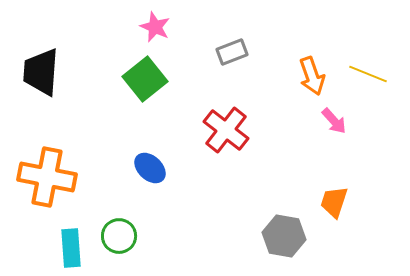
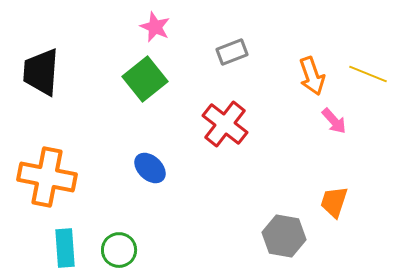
red cross: moved 1 px left, 6 px up
green circle: moved 14 px down
cyan rectangle: moved 6 px left
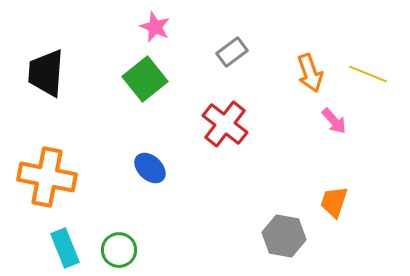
gray rectangle: rotated 16 degrees counterclockwise
black trapezoid: moved 5 px right, 1 px down
orange arrow: moved 2 px left, 3 px up
cyan rectangle: rotated 18 degrees counterclockwise
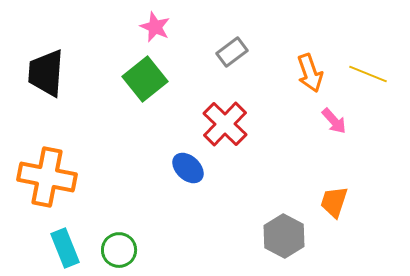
red cross: rotated 6 degrees clockwise
blue ellipse: moved 38 px right
gray hexagon: rotated 18 degrees clockwise
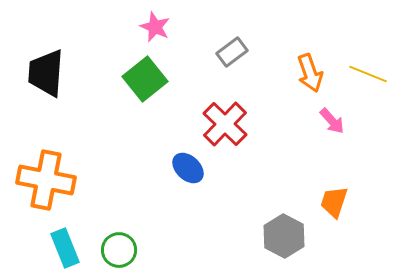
pink arrow: moved 2 px left
orange cross: moved 1 px left, 3 px down
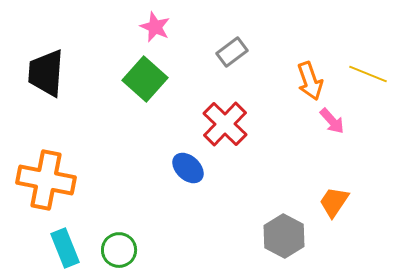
orange arrow: moved 8 px down
green square: rotated 9 degrees counterclockwise
orange trapezoid: rotated 16 degrees clockwise
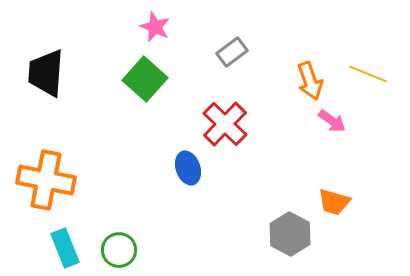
pink arrow: rotated 12 degrees counterclockwise
blue ellipse: rotated 28 degrees clockwise
orange trapezoid: rotated 108 degrees counterclockwise
gray hexagon: moved 6 px right, 2 px up
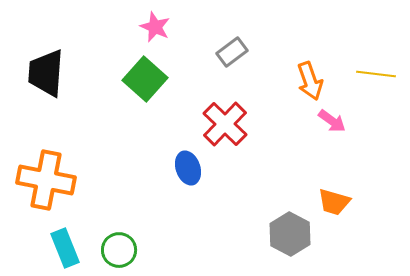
yellow line: moved 8 px right; rotated 15 degrees counterclockwise
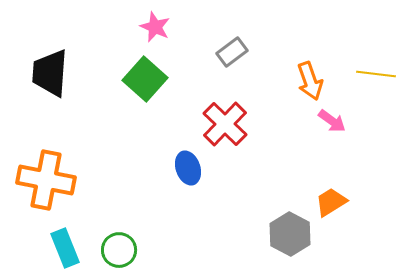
black trapezoid: moved 4 px right
orange trapezoid: moved 3 px left; rotated 132 degrees clockwise
